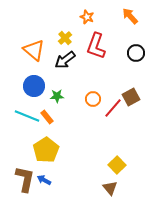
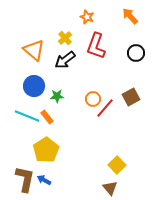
red line: moved 8 px left
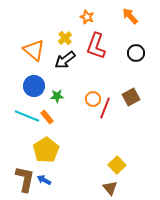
red line: rotated 20 degrees counterclockwise
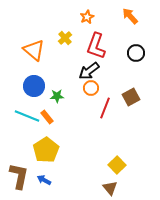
orange star: rotated 24 degrees clockwise
black arrow: moved 24 px right, 11 px down
orange circle: moved 2 px left, 11 px up
brown L-shape: moved 6 px left, 3 px up
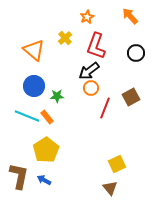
yellow square: moved 1 px up; rotated 18 degrees clockwise
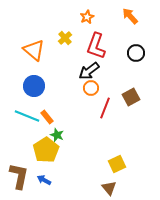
green star: moved 39 px down; rotated 24 degrees clockwise
brown triangle: moved 1 px left
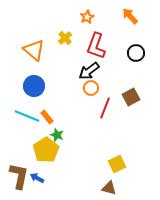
blue arrow: moved 7 px left, 2 px up
brown triangle: rotated 35 degrees counterclockwise
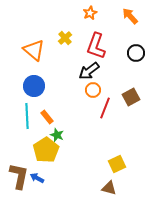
orange star: moved 3 px right, 4 px up
orange circle: moved 2 px right, 2 px down
cyan line: rotated 65 degrees clockwise
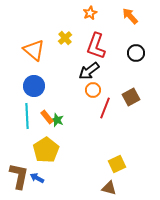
green star: moved 15 px up
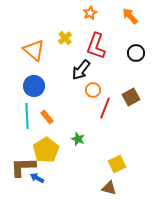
black arrow: moved 8 px left, 1 px up; rotated 15 degrees counterclockwise
green star: moved 21 px right, 19 px down
brown L-shape: moved 4 px right, 9 px up; rotated 104 degrees counterclockwise
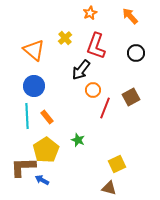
green star: moved 1 px down
blue arrow: moved 5 px right, 2 px down
